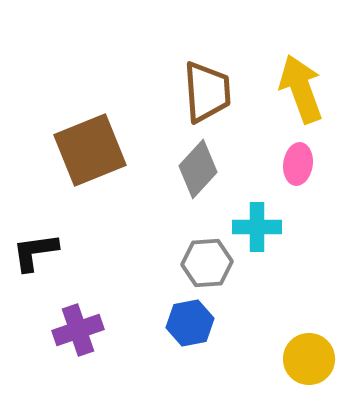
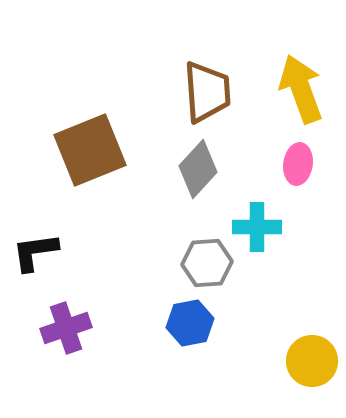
purple cross: moved 12 px left, 2 px up
yellow circle: moved 3 px right, 2 px down
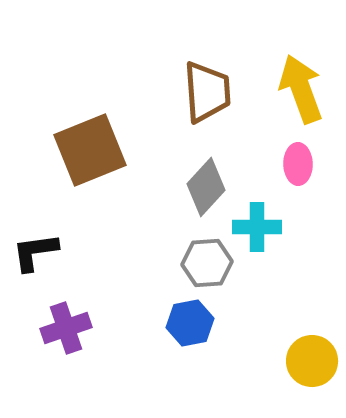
pink ellipse: rotated 9 degrees counterclockwise
gray diamond: moved 8 px right, 18 px down
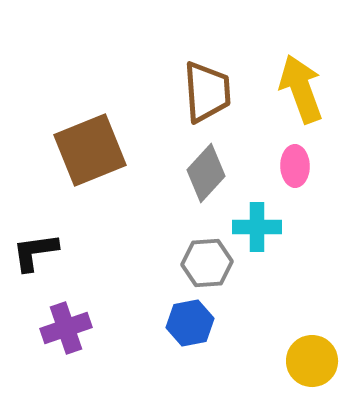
pink ellipse: moved 3 px left, 2 px down
gray diamond: moved 14 px up
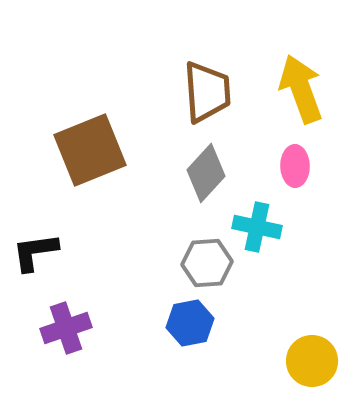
cyan cross: rotated 12 degrees clockwise
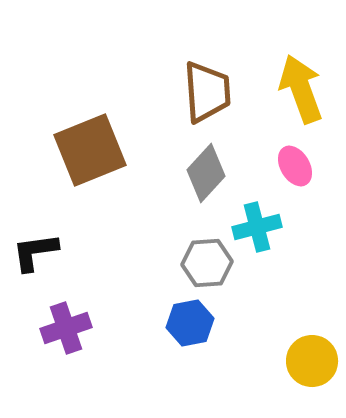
pink ellipse: rotated 30 degrees counterclockwise
cyan cross: rotated 27 degrees counterclockwise
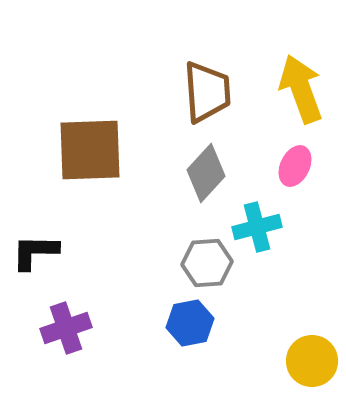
brown square: rotated 20 degrees clockwise
pink ellipse: rotated 57 degrees clockwise
black L-shape: rotated 9 degrees clockwise
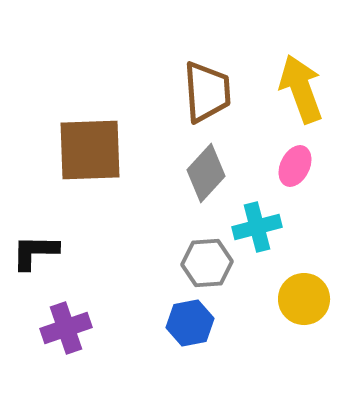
yellow circle: moved 8 px left, 62 px up
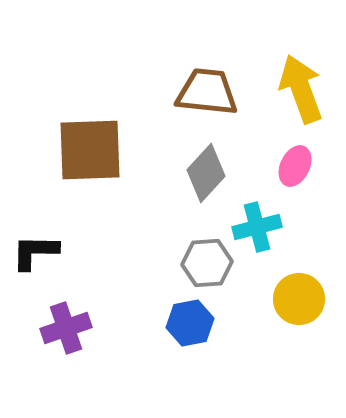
brown trapezoid: rotated 80 degrees counterclockwise
yellow circle: moved 5 px left
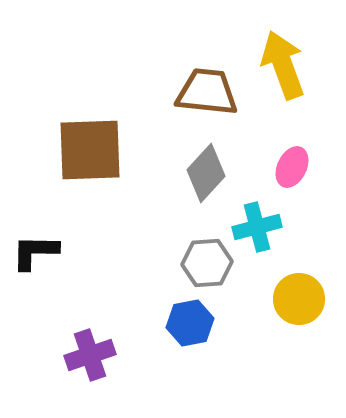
yellow arrow: moved 18 px left, 24 px up
pink ellipse: moved 3 px left, 1 px down
purple cross: moved 24 px right, 27 px down
